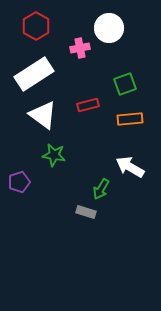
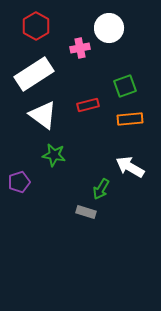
green square: moved 2 px down
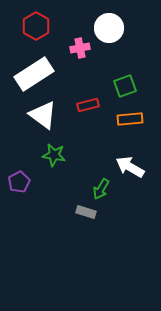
purple pentagon: rotated 10 degrees counterclockwise
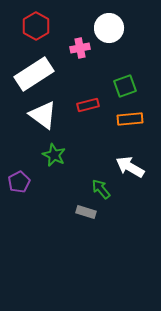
green star: rotated 15 degrees clockwise
green arrow: rotated 110 degrees clockwise
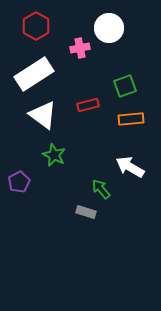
orange rectangle: moved 1 px right
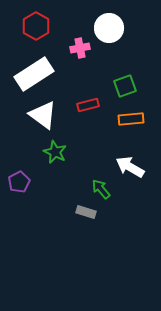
green star: moved 1 px right, 3 px up
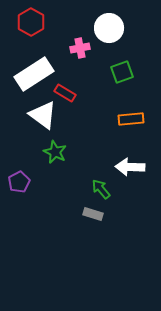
red hexagon: moved 5 px left, 4 px up
green square: moved 3 px left, 14 px up
red rectangle: moved 23 px left, 12 px up; rotated 45 degrees clockwise
white arrow: rotated 28 degrees counterclockwise
gray rectangle: moved 7 px right, 2 px down
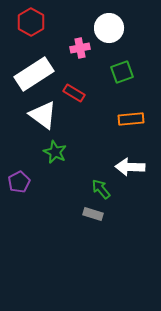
red rectangle: moved 9 px right
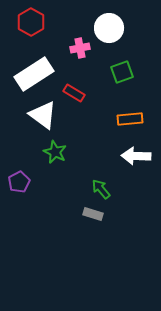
orange rectangle: moved 1 px left
white arrow: moved 6 px right, 11 px up
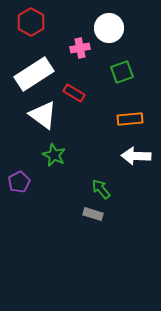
green star: moved 1 px left, 3 px down
